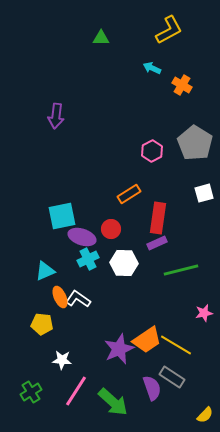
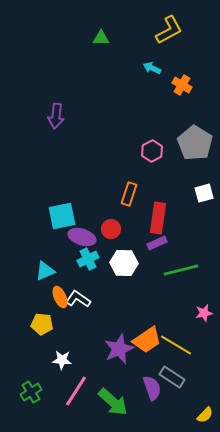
orange rectangle: rotated 40 degrees counterclockwise
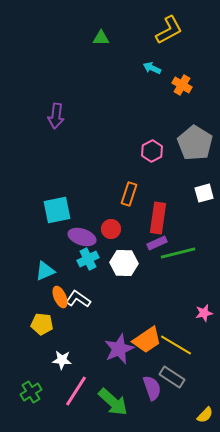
cyan square: moved 5 px left, 6 px up
green line: moved 3 px left, 17 px up
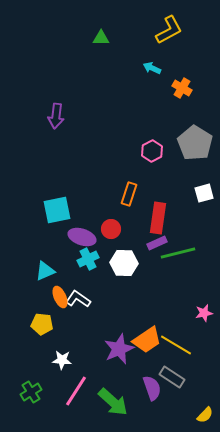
orange cross: moved 3 px down
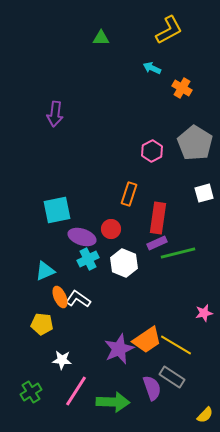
purple arrow: moved 1 px left, 2 px up
white hexagon: rotated 20 degrees clockwise
green arrow: rotated 40 degrees counterclockwise
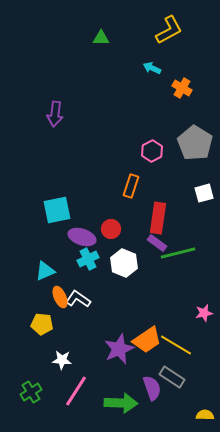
orange rectangle: moved 2 px right, 8 px up
purple rectangle: rotated 60 degrees clockwise
green arrow: moved 8 px right, 1 px down
yellow semicircle: rotated 132 degrees counterclockwise
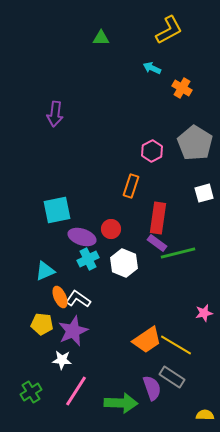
purple star: moved 46 px left, 18 px up
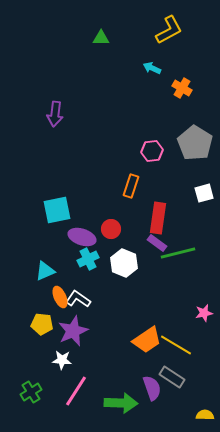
pink hexagon: rotated 20 degrees clockwise
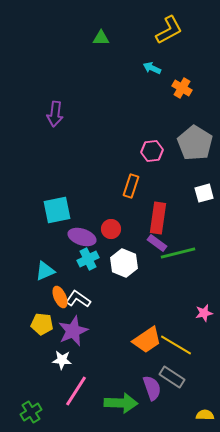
green cross: moved 20 px down
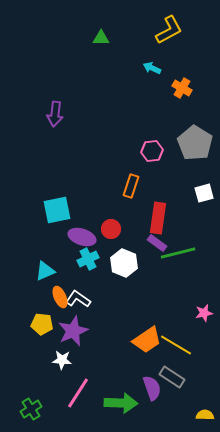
pink line: moved 2 px right, 2 px down
green cross: moved 3 px up
